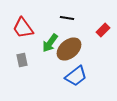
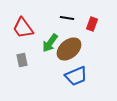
red rectangle: moved 11 px left, 6 px up; rotated 24 degrees counterclockwise
blue trapezoid: rotated 15 degrees clockwise
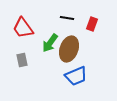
brown ellipse: rotated 30 degrees counterclockwise
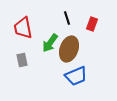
black line: rotated 64 degrees clockwise
red trapezoid: rotated 25 degrees clockwise
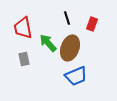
green arrow: moved 2 px left; rotated 102 degrees clockwise
brown ellipse: moved 1 px right, 1 px up
gray rectangle: moved 2 px right, 1 px up
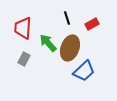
red rectangle: rotated 40 degrees clockwise
red trapezoid: rotated 15 degrees clockwise
gray rectangle: rotated 40 degrees clockwise
blue trapezoid: moved 8 px right, 5 px up; rotated 20 degrees counterclockwise
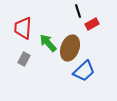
black line: moved 11 px right, 7 px up
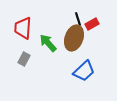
black line: moved 8 px down
brown ellipse: moved 4 px right, 10 px up
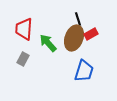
red rectangle: moved 1 px left, 10 px down
red trapezoid: moved 1 px right, 1 px down
gray rectangle: moved 1 px left
blue trapezoid: rotated 30 degrees counterclockwise
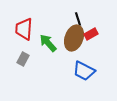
blue trapezoid: rotated 100 degrees clockwise
